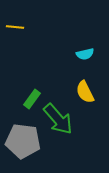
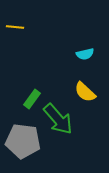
yellow semicircle: rotated 20 degrees counterclockwise
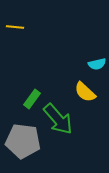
cyan semicircle: moved 12 px right, 10 px down
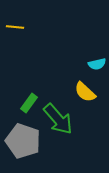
green rectangle: moved 3 px left, 4 px down
gray pentagon: rotated 12 degrees clockwise
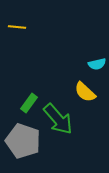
yellow line: moved 2 px right
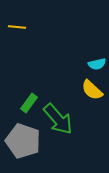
yellow semicircle: moved 7 px right, 2 px up
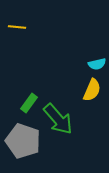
yellow semicircle: rotated 110 degrees counterclockwise
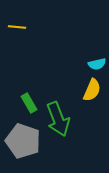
green rectangle: rotated 66 degrees counterclockwise
green arrow: rotated 20 degrees clockwise
